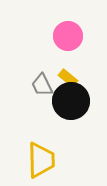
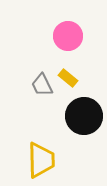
black circle: moved 13 px right, 15 px down
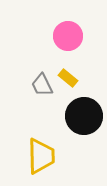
yellow trapezoid: moved 4 px up
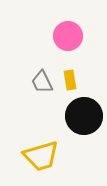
yellow rectangle: moved 2 px right, 2 px down; rotated 42 degrees clockwise
gray trapezoid: moved 3 px up
yellow trapezoid: rotated 75 degrees clockwise
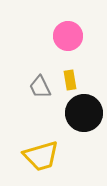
gray trapezoid: moved 2 px left, 5 px down
black circle: moved 3 px up
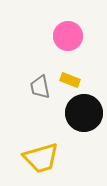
yellow rectangle: rotated 60 degrees counterclockwise
gray trapezoid: rotated 15 degrees clockwise
yellow trapezoid: moved 2 px down
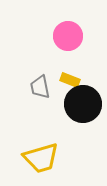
black circle: moved 1 px left, 9 px up
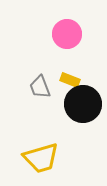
pink circle: moved 1 px left, 2 px up
gray trapezoid: rotated 10 degrees counterclockwise
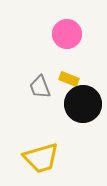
yellow rectangle: moved 1 px left, 1 px up
